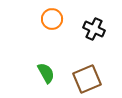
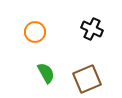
orange circle: moved 17 px left, 13 px down
black cross: moved 2 px left
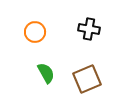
black cross: moved 3 px left; rotated 15 degrees counterclockwise
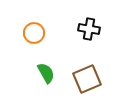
orange circle: moved 1 px left, 1 px down
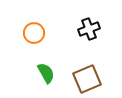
black cross: rotated 30 degrees counterclockwise
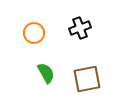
black cross: moved 9 px left, 1 px up
brown square: rotated 12 degrees clockwise
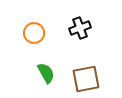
brown square: moved 1 px left
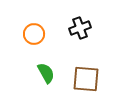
orange circle: moved 1 px down
brown square: rotated 16 degrees clockwise
